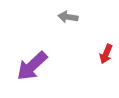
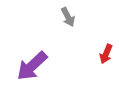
gray arrow: rotated 126 degrees counterclockwise
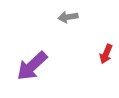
gray arrow: rotated 108 degrees clockwise
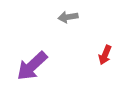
red arrow: moved 1 px left, 1 px down
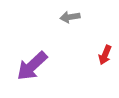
gray arrow: moved 2 px right
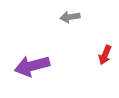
purple arrow: rotated 28 degrees clockwise
